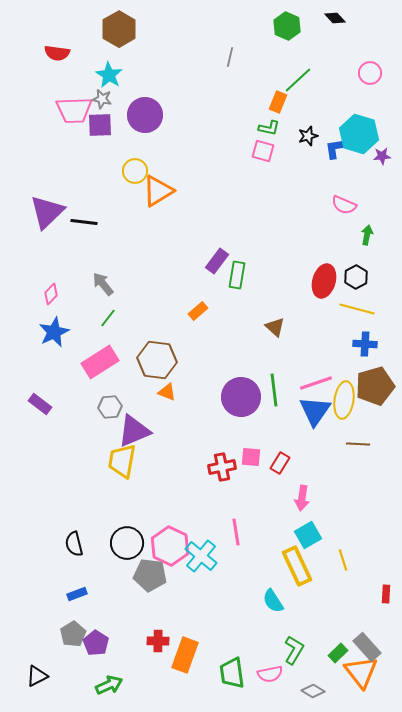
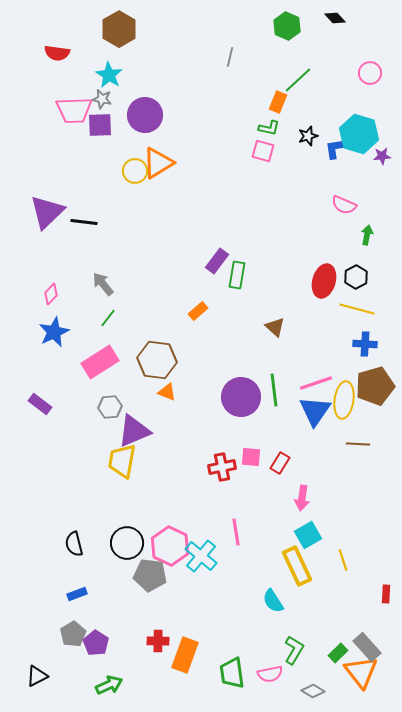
orange triangle at (158, 191): moved 28 px up
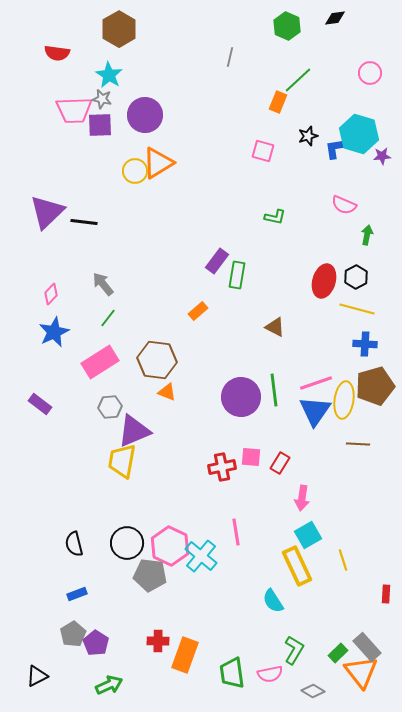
black diamond at (335, 18): rotated 55 degrees counterclockwise
green L-shape at (269, 128): moved 6 px right, 89 px down
brown triangle at (275, 327): rotated 15 degrees counterclockwise
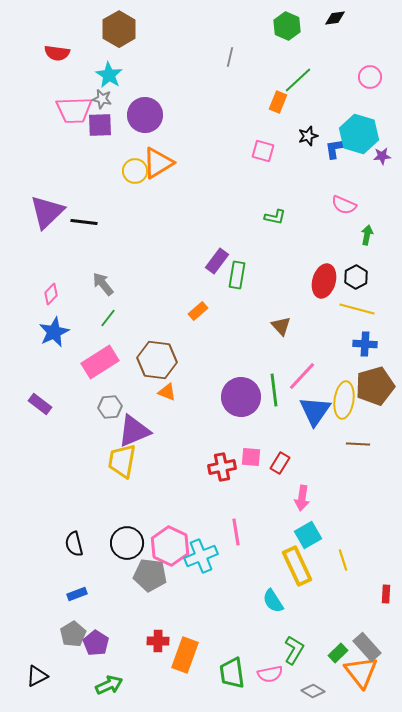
pink circle at (370, 73): moved 4 px down
brown triangle at (275, 327): moved 6 px right, 1 px up; rotated 20 degrees clockwise
pink line at (316, 383): moved 14 px left, 7 px up; rotated 28 degrees counterclockwise
cyan cross at (201, 556): rotated 28 degrees clockwise
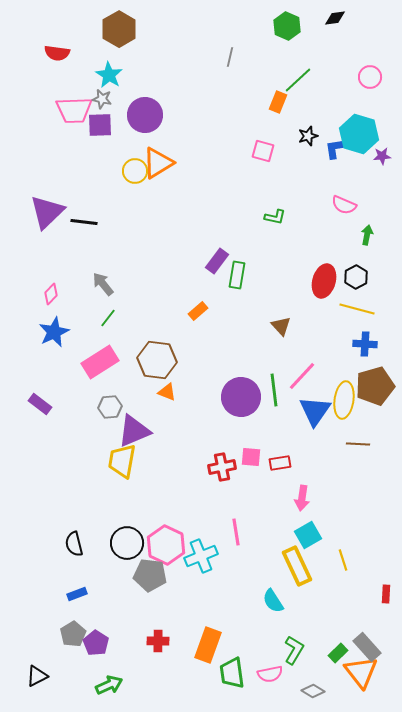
red rectangle at (280, 463): rotated 50 degrees clockwise
pink hexagon at (170, 546): moved 4 px left, 1 px up
orange rectangle at (185, 655): moved 23 px right, 10 px up
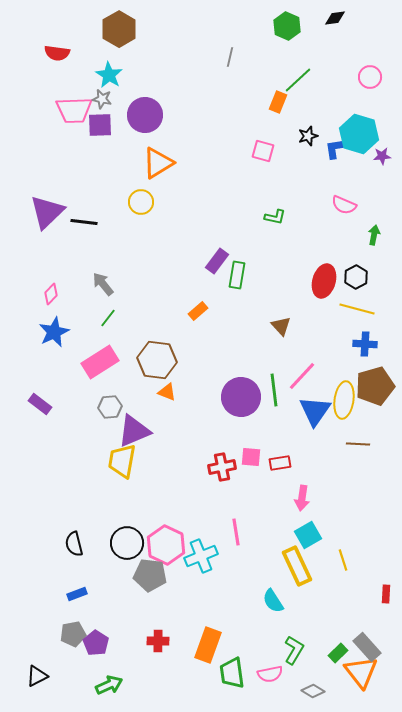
yellow circle at (135, 171): moved 6 px right, 31 px down
green arrow at (367, 235): moved 7 px right
gray pentagon at (73, 634): rotated 20 degrees clockwise
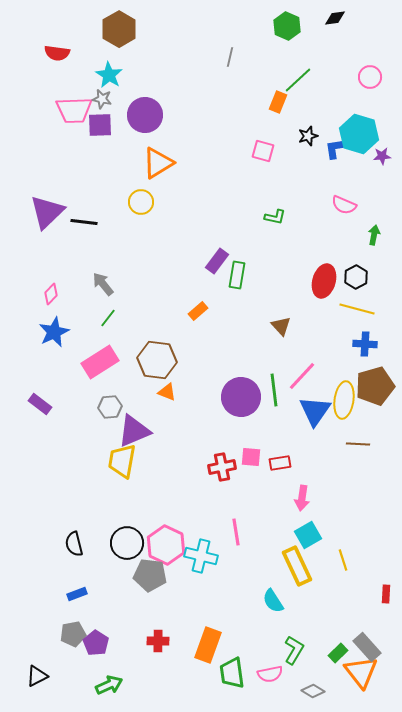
cyan cross at (201, 556): rotated 36 degrees clockwise
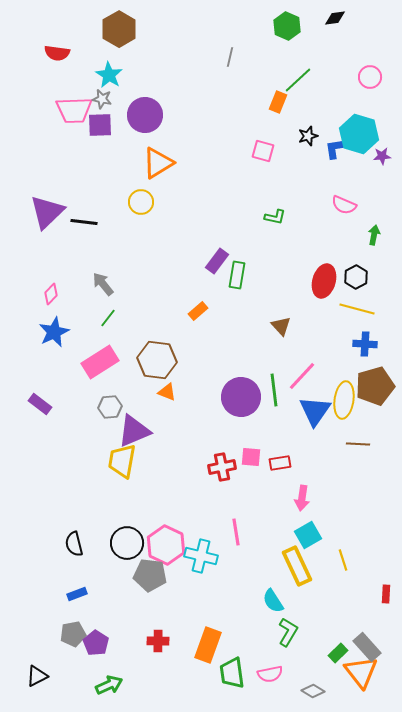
green L-shape at (294, 650): moved 6 px left, 18 px up
